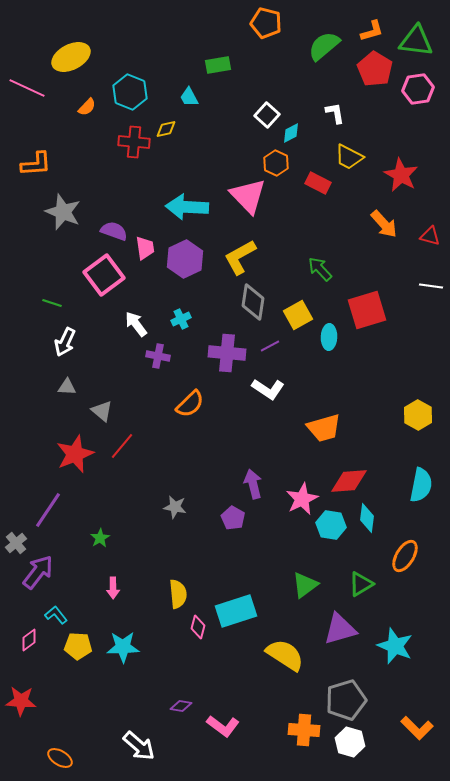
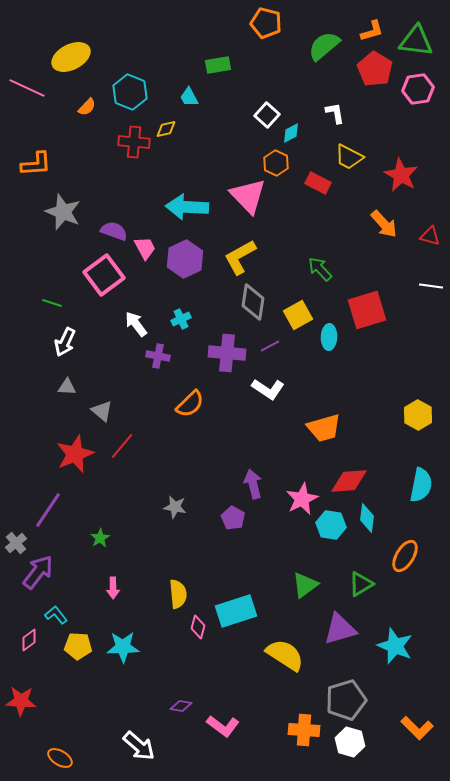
pink trapezoid at (145, 248): rotated 20 degrees counterclockwise
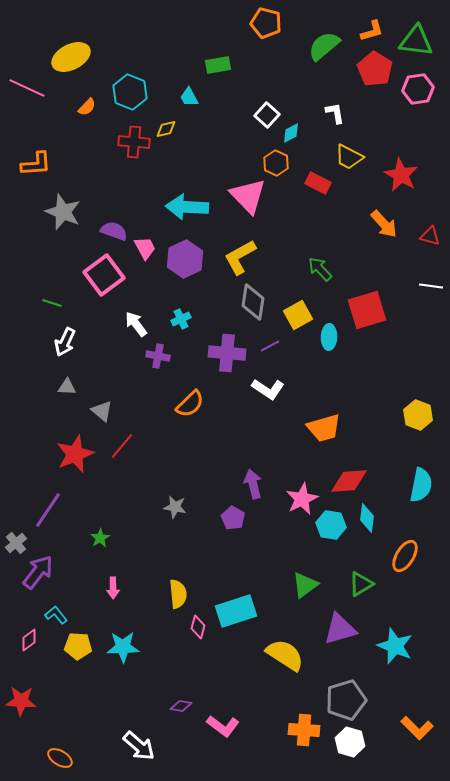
yellow hexagon at (418, 415): rotated 8 degrees counterclockwise
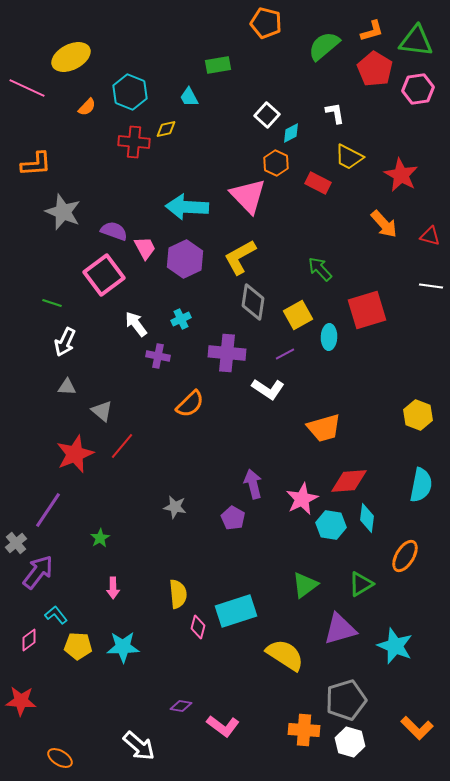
purple line at (270, 346): moved 15 px right, 8 px down
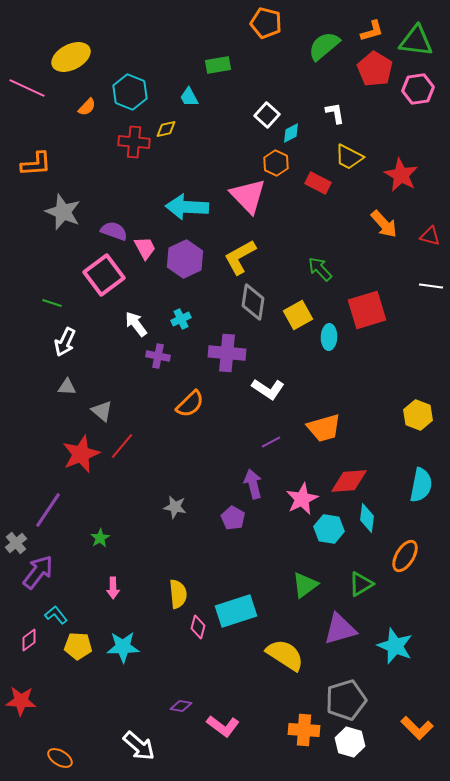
purple line at (285, 354): moved 14 px left, 88 px down
red star at (75, 454): moved 6 px right
cyan hexagon at (331, 525): moved 2 px left, 4 px down
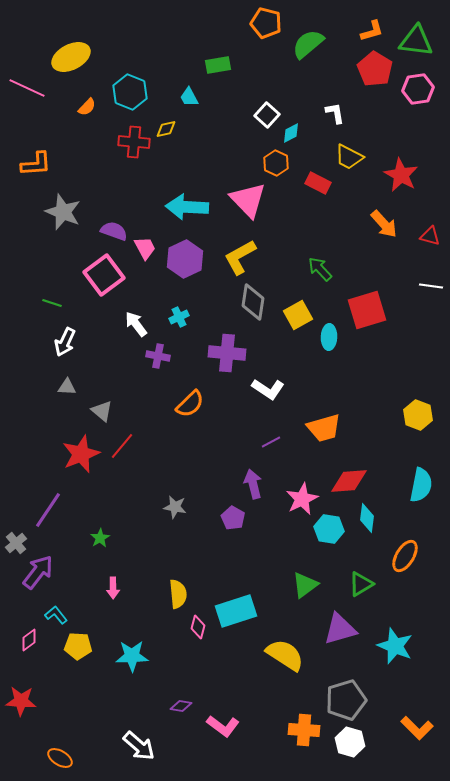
green semicircle at (324, 46): moved 16 px left, 2 px up
pink triangle at (248, 196): moved 4 px down
cyan cross at (181, 319): moved 2 px left, 2 px up
cyan star at (123, 647): moved 9 px right, 9 px down
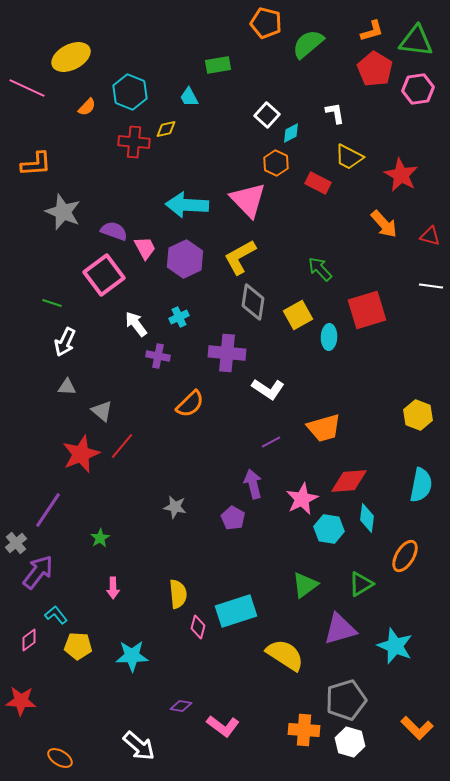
cyan arrow at (187, 207): moved 2 px up
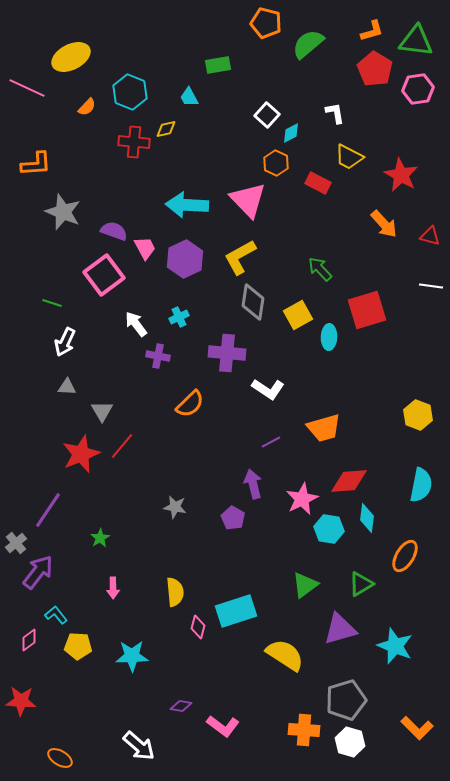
gray triangle at (102, 411): rotated 20 degrees clockwise
yellow semicircle at (178, 594): moved 3 px left, 2 px up
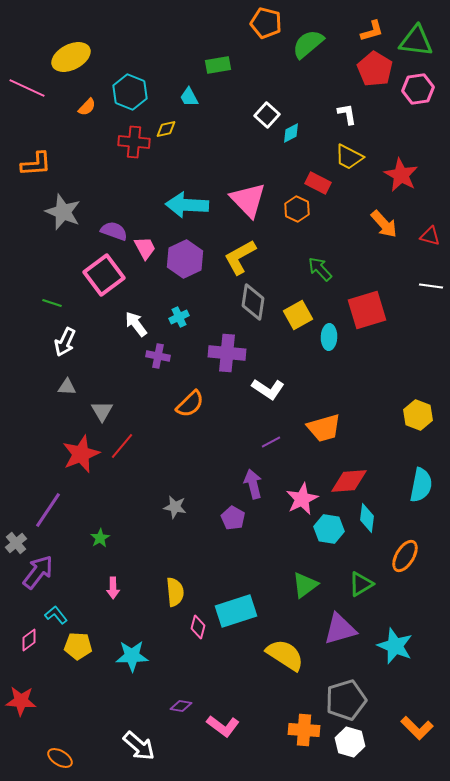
white L-shape at (335, 113): moved 12 px right, 1 px down
orange hexagon at (276, 163): moved 21 px right, 46 px down
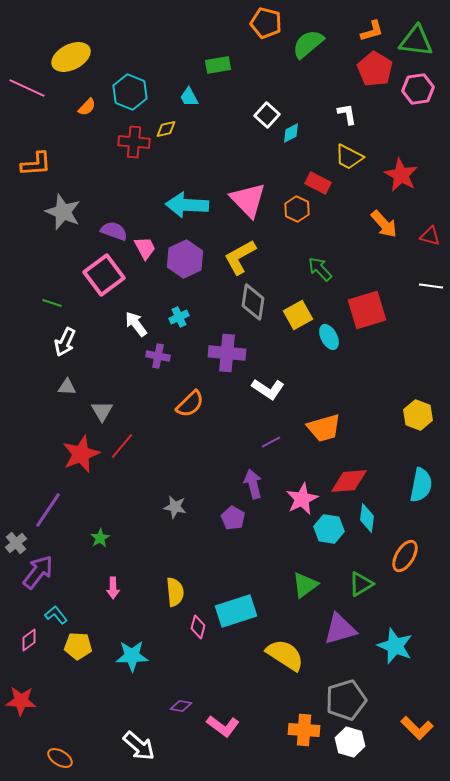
cyan ellipse at (329, 337): rotated 30 degrees counterclockwise
